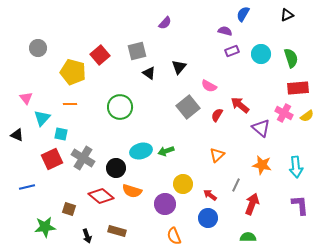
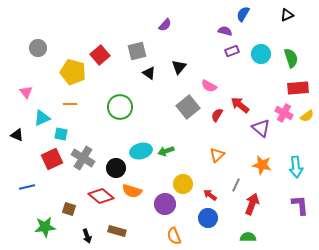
purple semicircle at (165, 23): moved 2 px down
pink triangle at (26, 98): moved 6 px up
cyan triangle at (42, 118): rotated 24 degrees clockwise
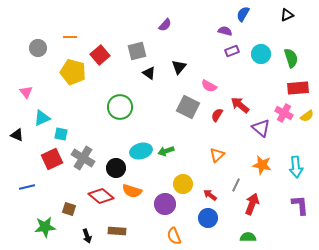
orange line at (70, 104): moved 67 px up
gray square at (188, 107): rotated 25 degrees counterclockwise
brown rectangle at (117, 231): rotated 12 degrees counterclockwise
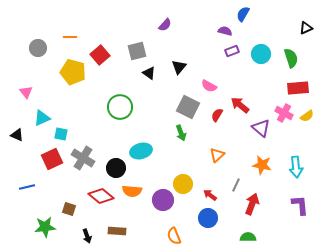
black triangle at (287, 15): moved 19 px right, 13 px down
green arrow at (166, 151): moved 15 px right, 18 px up; rotated 91 degrees counterclockwise
orange semicircle at (132, 191): rotated 12 degrees counterclockwise
purple circle at (165, 204): moved 2 px left, 4 px up
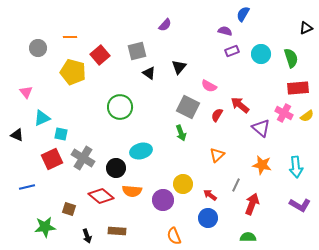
purple L-shape at (300, 205): rotated 125 degrees clockwise
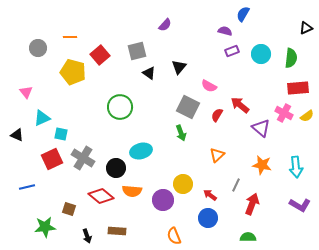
green semicircle at (291, 58): rotated 24 degrees clockwise
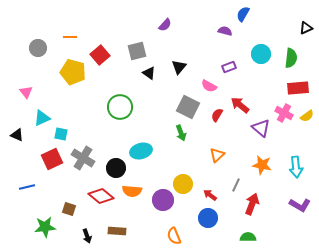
purple rectangle at (232, 51): moved 3 px left, 16 px down
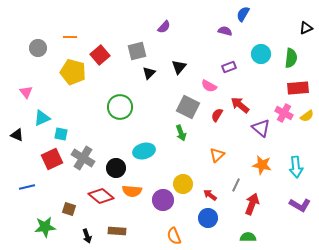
purple semicircle at (165, 25): moved 1 px left, 2 px down
black triangle at (149, 73): rotated 40 degrees clockwise
cyan ellipse at (141, 151): moved 3 px right
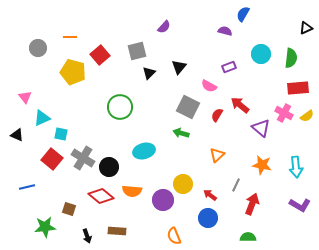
pink triangle at (26, 92): moved 1 px left, 5 px down
green arrow at (181, 133): rotated 126 degrees clockwise
red square at (52, 159): rotated 25 degrees counterclockwise
black circle at (116, 168): moved 7 px left, 1 px up
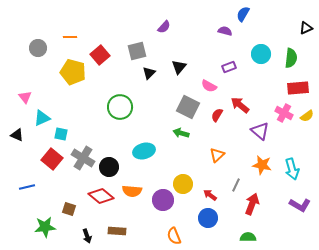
purple triangle at (261, 128): moved 1 px left, 3 px down
cyan arrow at (296, 167): moved 4 px left, 2 px down; rotated 10 degrees counterclockwise
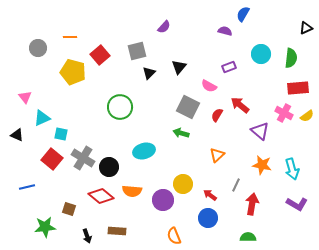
red arrow at (252, 204): rotated 10 degrees counterclockwise
purple L-shape at (300, 205): moved 3 px left, 1 px up
